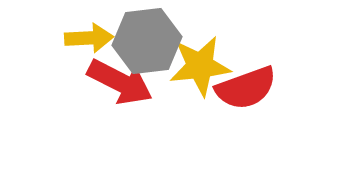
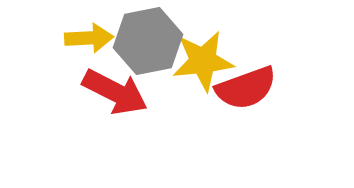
gray hexagon: moved 1 px right; rotated 4 degrees counterclockwise
yellow star: moved 3 px right, 5 px up
red arrow: moved 5 px left, 10 px down
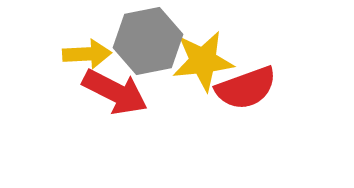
yellow arrow: moved 2 px left, 16 px down
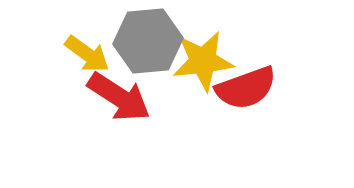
gray hexagon: rotated 6 degrees clockwise
yellow arrow: rotated 39 degrees clockwise
red arrow: moved 4 px right, 5 px down; rotated 6 degrees clockwise
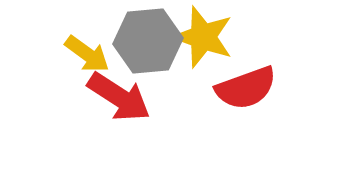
yellow star: moved 24 px up; rotated 26 degrees clockwise
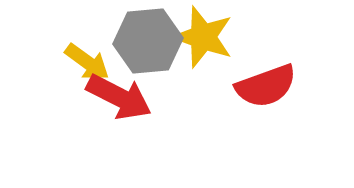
yellow arrow: moved 8 px down
red semicircle: moved 20 px right, 2 px up
red arrow: rotated 6 degrees counterclockwise
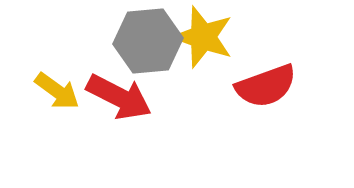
yellow arrow: moved 30 px left, 29 px down
